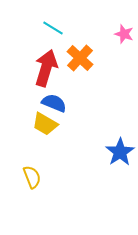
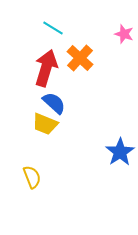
blue semicircle: rotated 20 degrees clockwise
yellow trapezoid: rotated 8 degrees counterclockwise
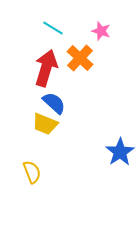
pink star: moved 23 px left, 3 px up
yellow semicircle: moved 5 px up
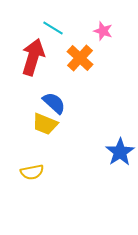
pink star: moved 2 px right
red arrow: moved 13 px left, 11 px up
yellow semicircle: rotated 100 degrees clockwise
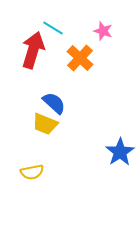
red arrow: moved 7 px up
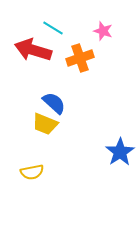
red arrow: rotated 90 degrees counterclockwise
orange cross: rotated 28 degrees clockwise
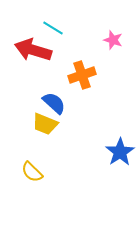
pink star: moved 10 px right, 9 px down
orange cross: moved 2 px right, 17 px down
yellow semicircle: rotated 55 degrees clockwise
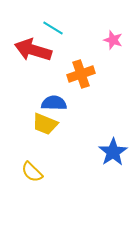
orange cross: moved 1 px left, 1 px up
blue semicircle: rotated 40 degrees counterclockwise
blue star: moved 7 px left
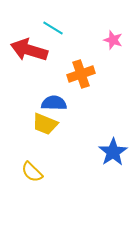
red arrow: moved 4 px left
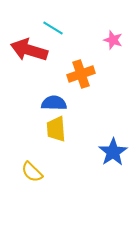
yellow trapezoid: moved 11 px right, 5 px down; rotated 64 degrees clockwise
